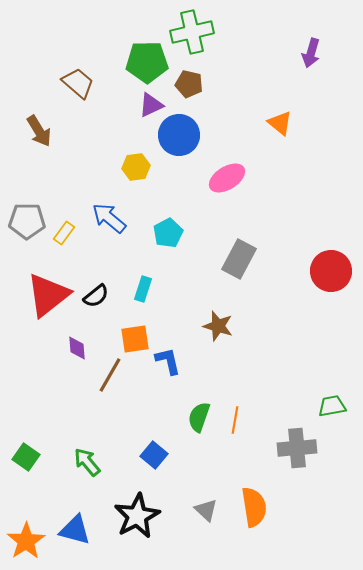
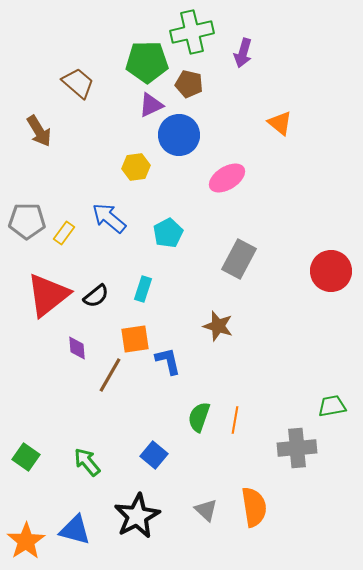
purple arrow: moved 68 px left
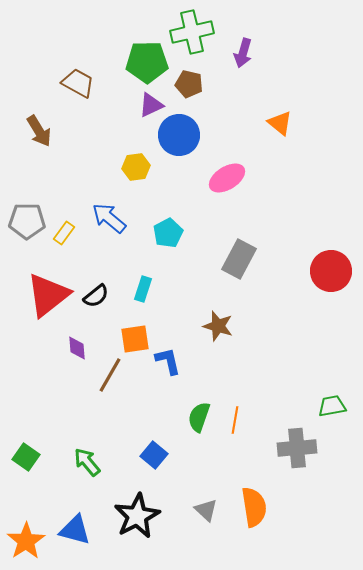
brown trapezoid: rotated 12 degrees counterclockwise
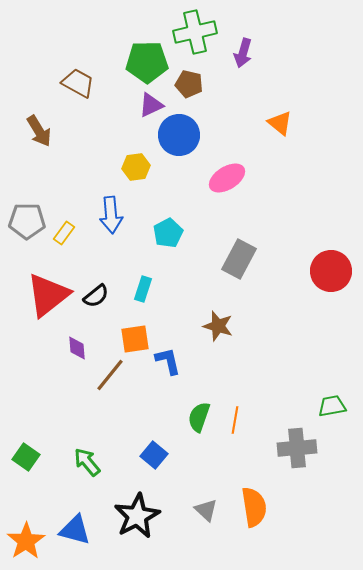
green cross: moved 3 px right
blue arrow: moved 2 px right, 3 px up; rotated 135 degrees counterclockwise
brown line: rotated 9 degrees clockwise
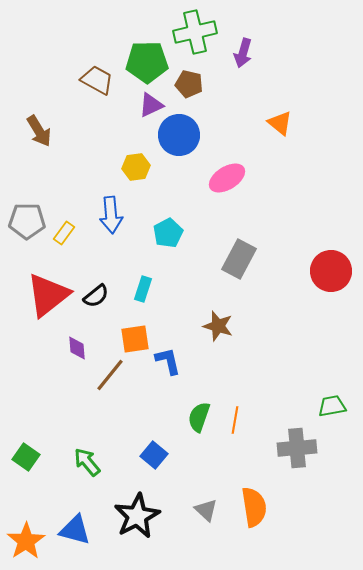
brown trapezoid: moved 19 px right, 3 px up
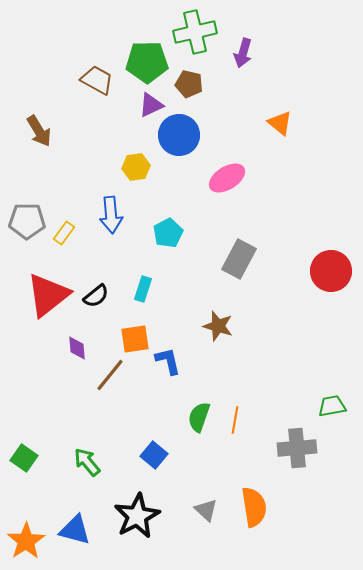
green square: moved 2 px left, 1 px down
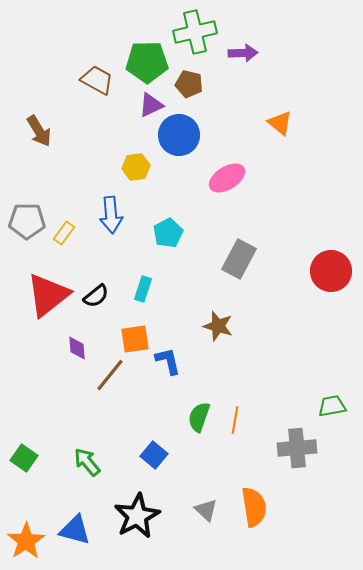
purple arrow: rotated 108 degrees counterclockwise
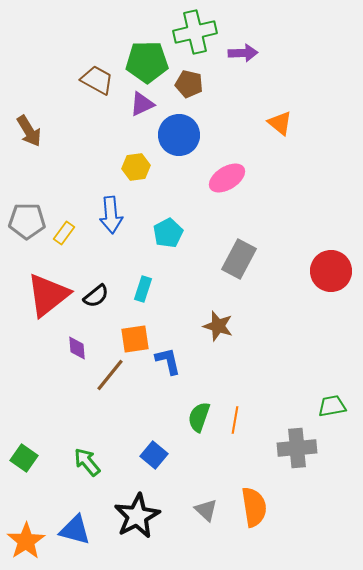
purple triangle: moved 9 px left, 1 px up
brown arrow: moved 10 px left
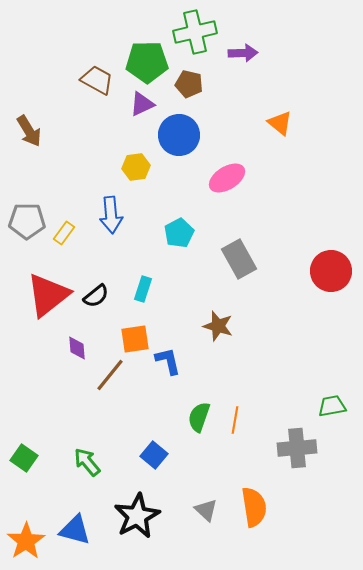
cyan pentagon: moved 11 px right
gray rectangle: rotated 57 degrees counterclockwise
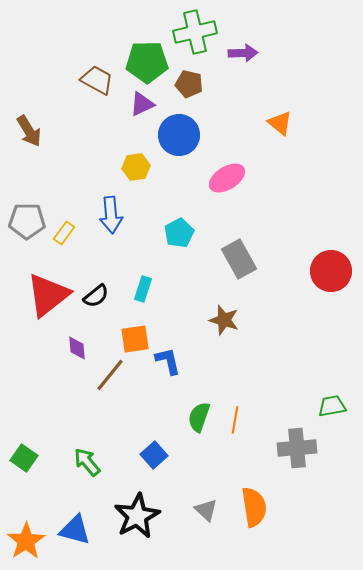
brown star: moved 6 px right, 6 px up
blue square: rotated 8 degrees clockwise
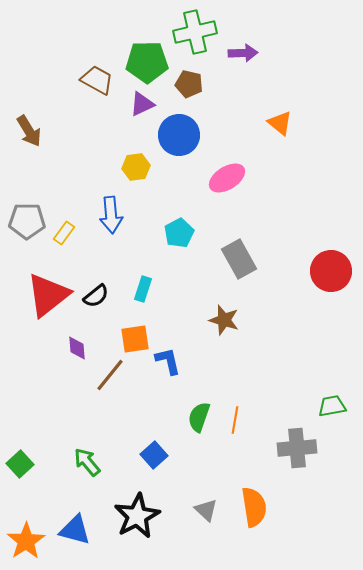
green square: moved 4 px left, 6 px down; rotated 12 degrees clockwise
